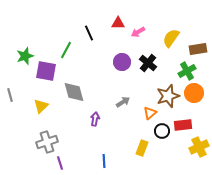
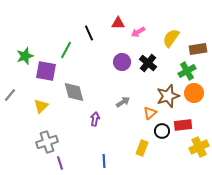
gray line: rotated 56 degrees clockwise
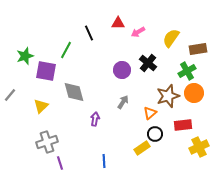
purple circle: moved 8 px down
gray arrow: rotated 24 degrees counterclockwise
black circle: moved 7 px left, 3 px down
yellow rectangle: rotated 35 degrees clockwise
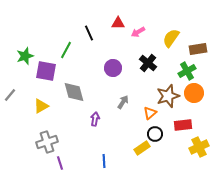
purple circle: moved 9 px left, 2 px up
yellow triangle: rotated 14 degrees clockwise
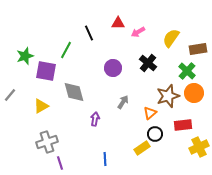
green cross: rotated 18 degrees counterclockwise
blue line: moved 1 px right, 2 px up
